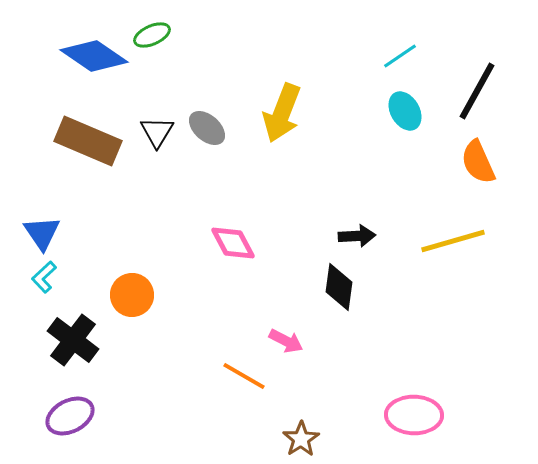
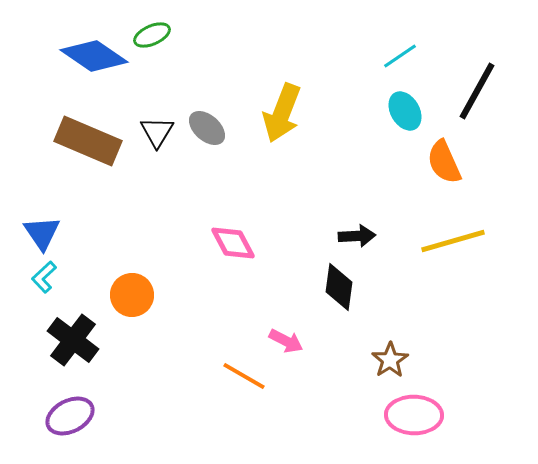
orange semicircle: moved 34 px left
brown star: moved 89 px right, 79 px up
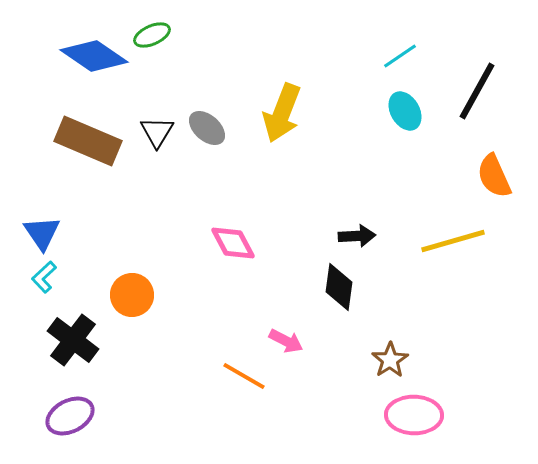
orange semicircle: moved 50 px right, 14 px down
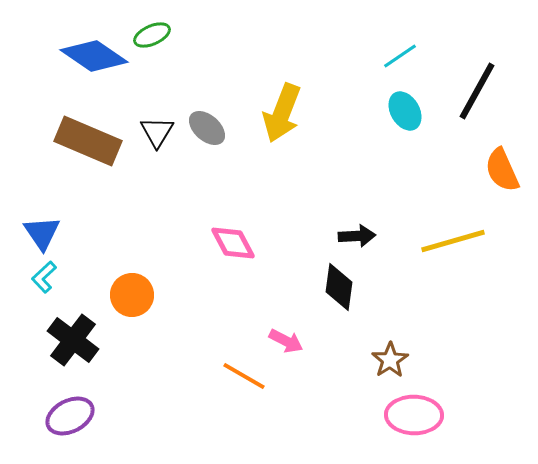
orange semicircle: moved 8 px right, 6 px up
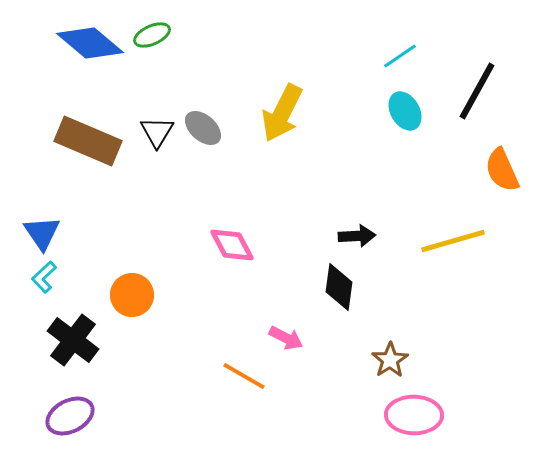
blue diamond: moved 4 px left, 13 px up; rotated 6 degrees clockwise
yellow arrow: rotated 6 degrees clockwise
gray ellipse: moved 4 px left
pink diamond: moved 1 px left, 2 px down
pink arrow: moved 3 px up
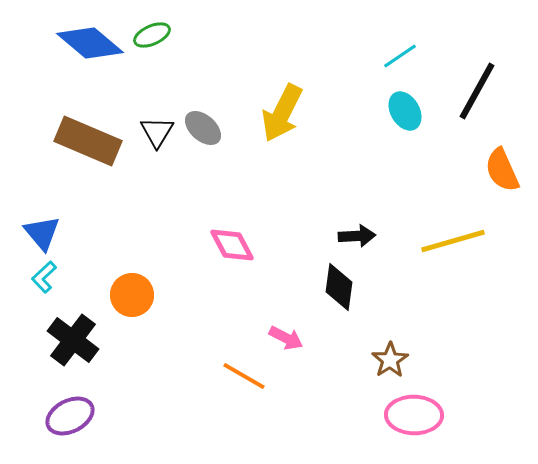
blue triangle: rotated 6 degrees counterclockwise
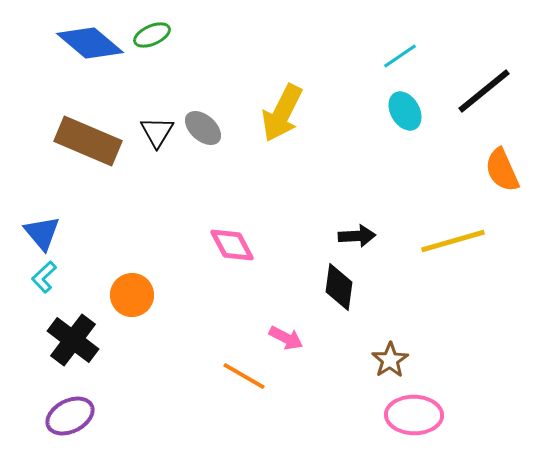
black line: moved 7 px right; rotated 22 degrees clockwise
